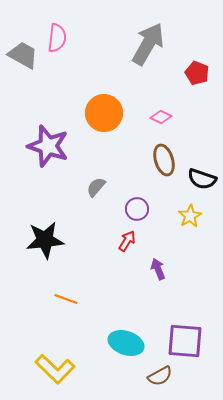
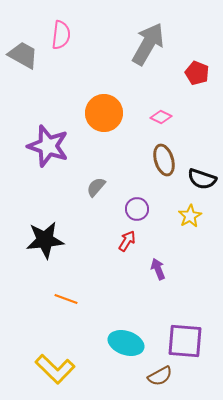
pink semicircle: moved 4 px right, 3 px up
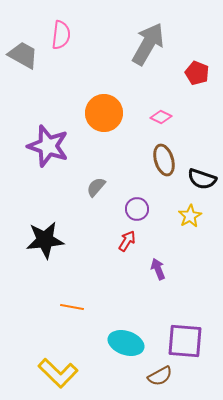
orange line: moved 6 px right, 8 px down; rotated 10 degrees counterclockwise
yellow L-shape: moved 3 px right, 4 px down
